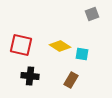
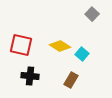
gray square: rotated 24 degrees counterclockwise
cyan square: rotated 32 degrees clockwise
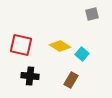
gray square: rotated 32 degrees clockwise
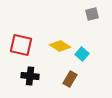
brown rectangle: moved 1 px left, 1 px up
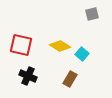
black cross: moved 2 px left; rotated 18 degrees clockwise
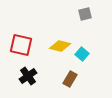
gray square: moved 7 px left
yellow diamond: rotated 20 degrees counterclockwise
black cross: rotated 30 degrees clockwise
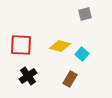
red square: rotated 10 degrees counterclockwise
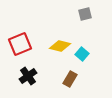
red square: moved 1 px left, 1 px up; rotated 25 degrees counterclockwise
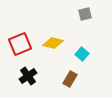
yellow diamond: moved 7 px left, 3 px up
